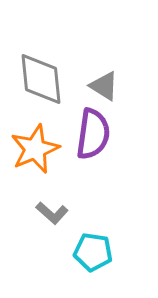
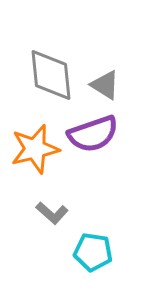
gray diamond: moved 10 px right, 4 px up
gray triangle: moved 1 px right, 1 px up
purple semicircle: rotated 63 degrees clockwise
orange star: rotated 9 degrees clockwise
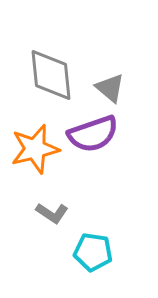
gray triangle: moved 5 px right, 3 px down; rotated 8 degrees clockwise
gray L-shape: rotated 8 degrees counterclockwise
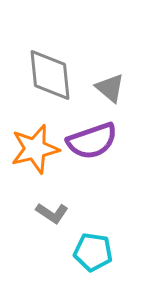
gray diamond: moved 1 px left
purple semicircle: moved 1 px left, 7 px down
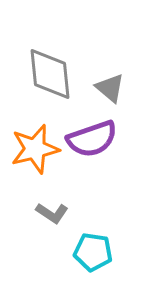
gray diamond: moved 1 px up
purple semicircle: moved 2 px up
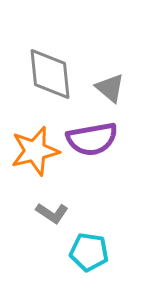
purple semicircle: rotated 9 degrees clockwise
orange star: moved 2 px down
cyan pentagon: moved 4 px left
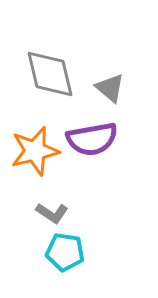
gray diamond: rotated 8 degrees counterclockwise
cyan pentagon: moved 24 px left
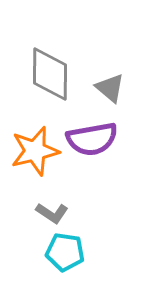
gray diamond: rotated 14 degrees clockwise
